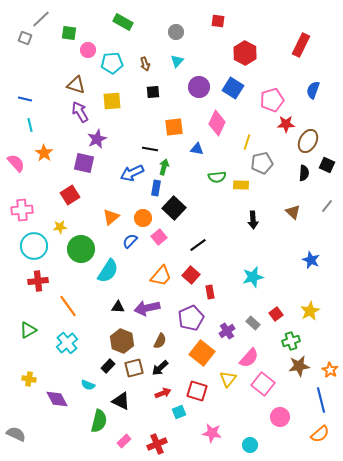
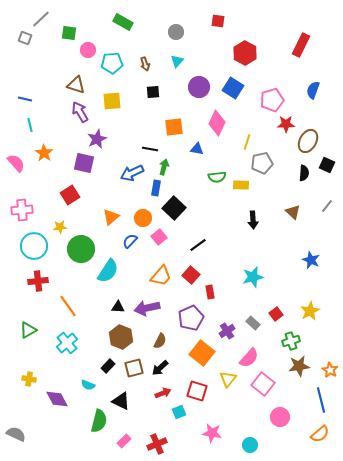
brown hexagon at (122, 341): moved 1 px left, 4 px up
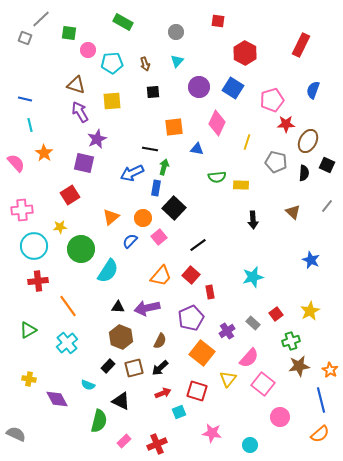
gray pentagon at (262, 163): moved 14 px right, 1 px up; rotated 25 degrees clockwise
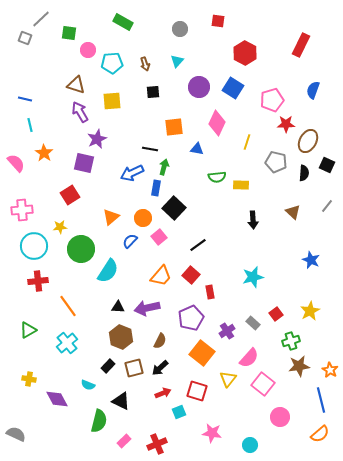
gray circle at (176, 32): moved 4 px right, 3 px up
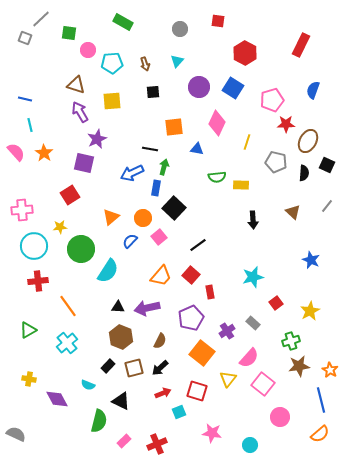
pink semicircle at (16, 163): moved 11 px up
red square at (276, 314): moved 11 px up
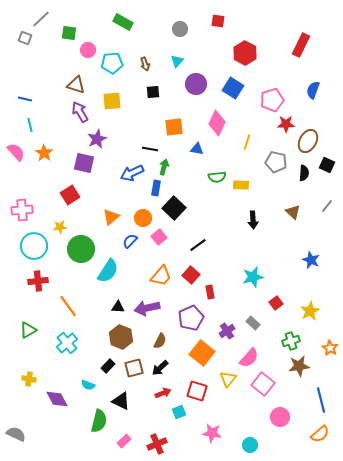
purple circle at (199, 87): moved 3 px left, 3 px up
orange star at (330, 370): moved 22 px up
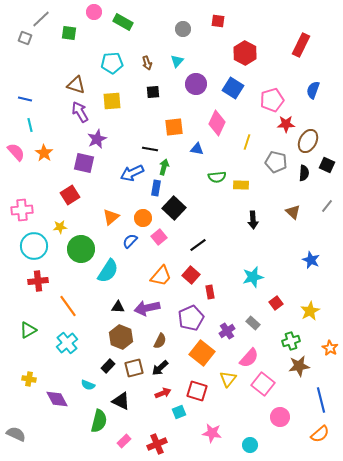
gray circle at (180, 29): moved 3 px right
pink circle at (88, 50): moved 6 px right, 38 px up
brown arrow at (145, 64): moved 2 px right, 1 px up
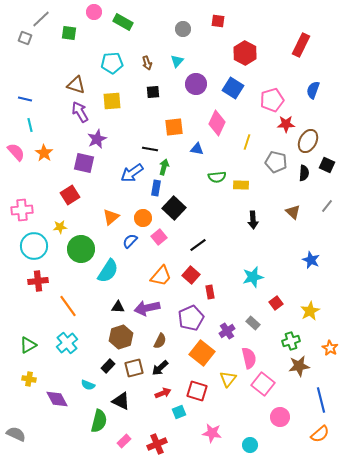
blue arrow at (132, 173): rotated 10 degrees counterclockwise
green triangle at (28, 330): moved 15 px down
brown hexagon at (121, 337): rotated 20 degrees clockwise
pink semicircle at (249, 358): rotated 55 degrees counterclockwise
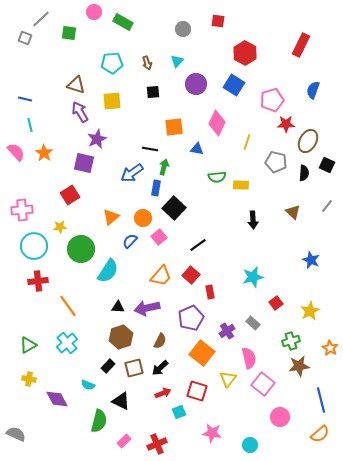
blue square at (233, 88): moved 1 px right, 3 px up
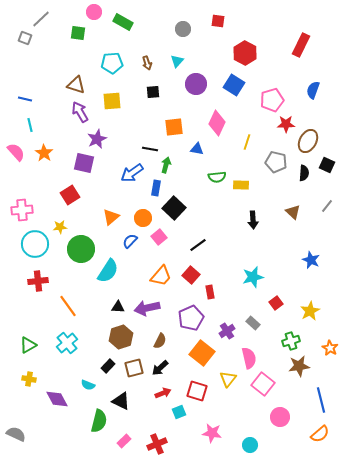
green square at (69, 33): moved 9 px right
green arrow at (164, 167): moved 2 px right, 2 px up
cyan circle at (34, 246): moved 1 px right, 2 px up
